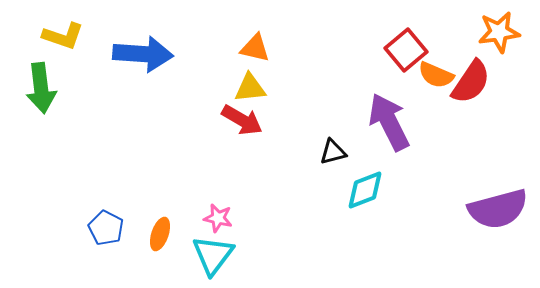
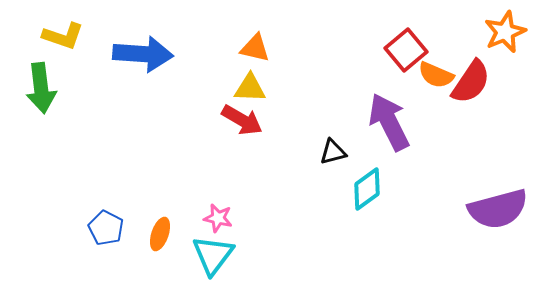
orange star: moved 6 px right; rotated 15 degrees counterclockwise
yellow triangle: rotated 8 degrees clockwise
cyan diamond: moved 2 px right, 1 px up; rotated 15 degrees counterclockwise
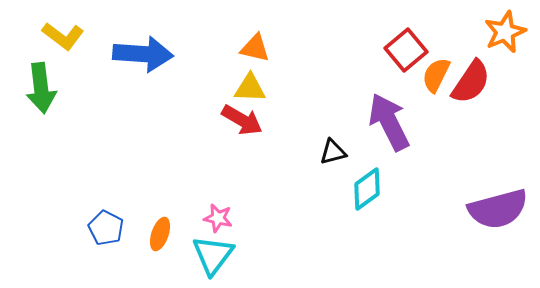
yellow L-shape: rotated 18 degrees clockwise
orange semicircle: rotated 93 degrees clockwise
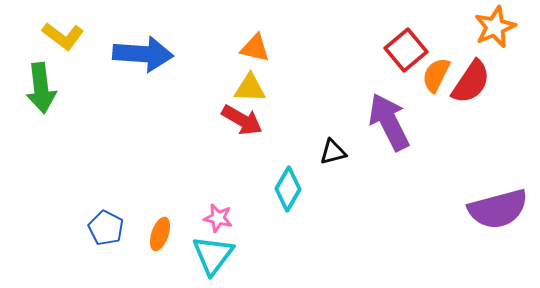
orange star: moved 10 px left, 5 px up
cyan diamond: moved 79 px left; rotated 24 degrees counterclockwise
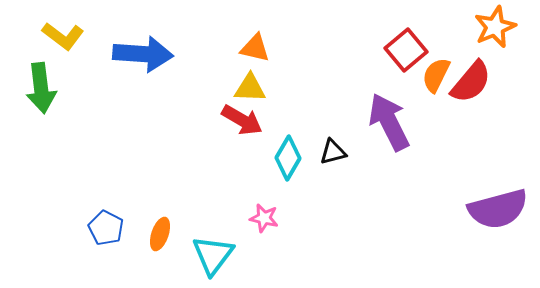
red semicircle: rotated 6 degrees clockwise
cyan diamond: moved 31 px up
pink star: moved 46 px right
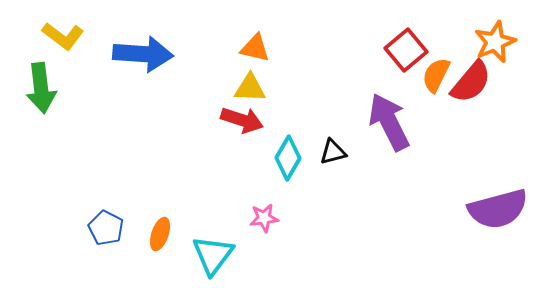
orange star: moved 15 px down
red arrow: rotated 12 degrees counterclockwise
pink star: rotated 20 degrees counterclockwise
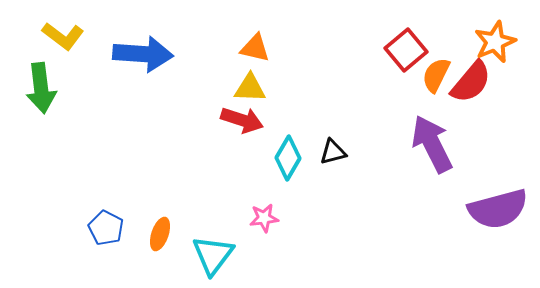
purple arrow: moved 43 px right, 22 px down
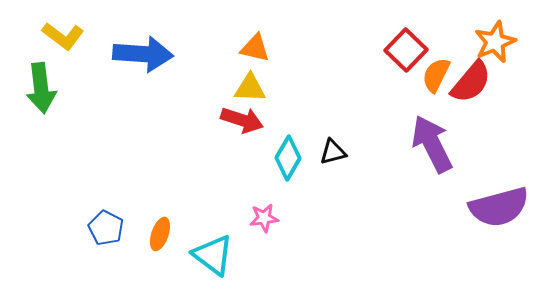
red square: rotated 6 degrees counterclockwise
purple semicircle: moved 1 px right, 2 px up
cyan triangle: rotated 30 degrees counterclockwise
